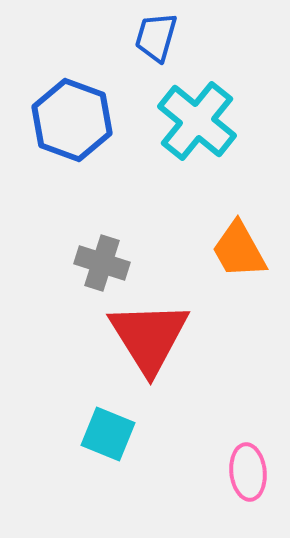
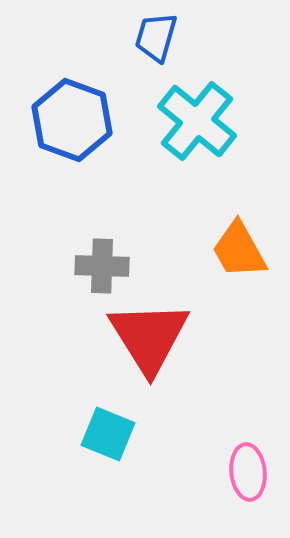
gray cross: moved 3 px down; rotated 16 degrees counterclockwise
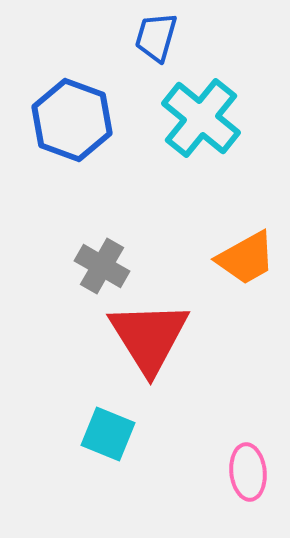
cyan cross: moved 4 px right, 3 px up
orange trapezoid: moved 7 px right, 8 px down; rotated 90 degrees counterclockwise
gray cross: rotated 28 degrees clockwise
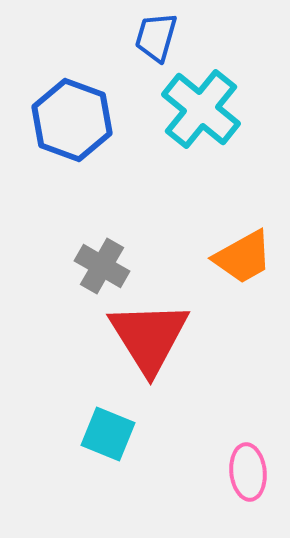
cyan cross: moved 9 px up
orange trapezoid: moved 3 px left, 1 px up
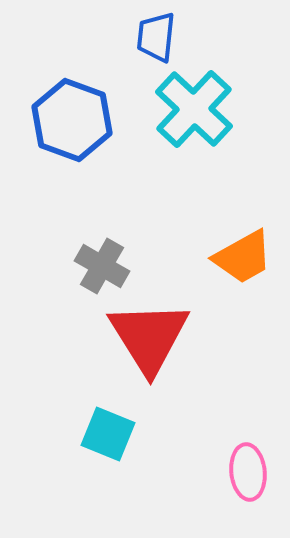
blue trapezoid: rotated 10 degrees counterclockwise
cyan cross: moved 7 px left; rotated 4 degrees clockwise
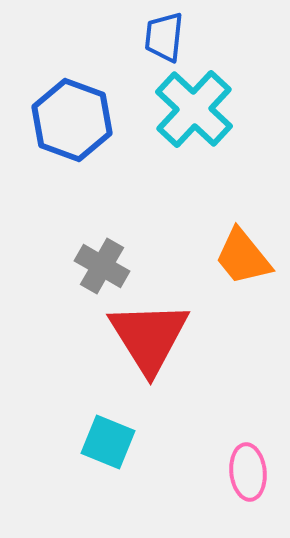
blue trapezoid: moved 8 px right
orange trapezoid: rotated 80 degrees clockwise
cyan square: moved 8 px down
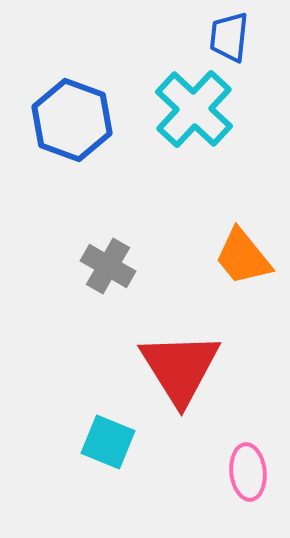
blue trapezoid: moved 65 px right
gray cross: moved 6 px right
red triangle: moved 31 px right, 31 px down
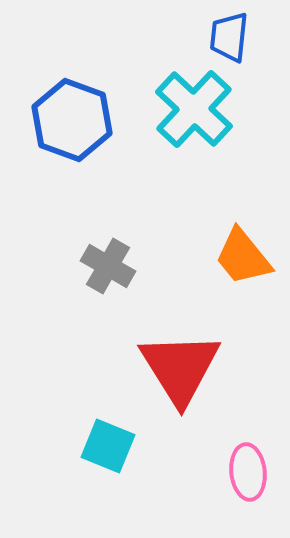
cyan square: moved 4 px down
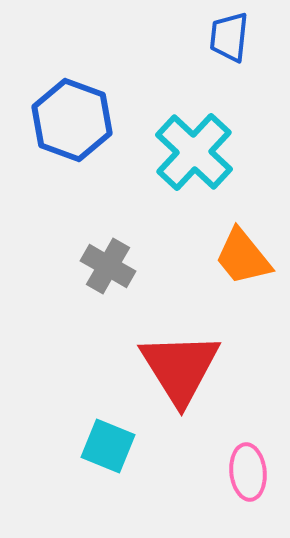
cyan cross: moved 43 px down
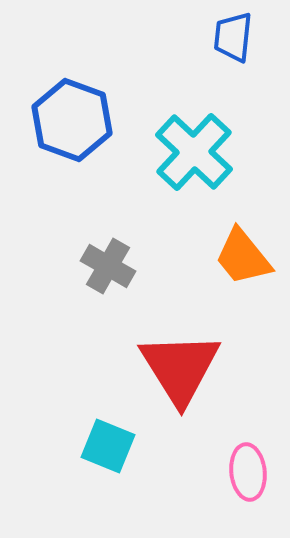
blue trapezoid: moved 4 px right
